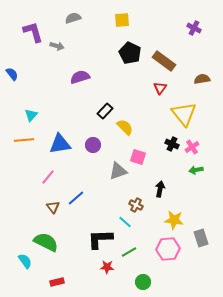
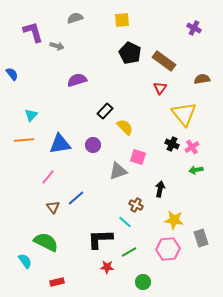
gray semicircle: moved 2 px right
purple semicircle: moved 3 px left, 3 px down
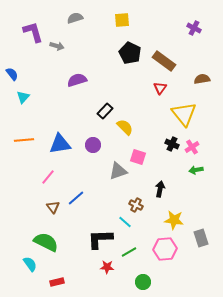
cyan triangle: moved 8 px left, 18 px up
pink hexagon: moved 3 px left
cyan semicircle: moved 5 px right, 3 px down
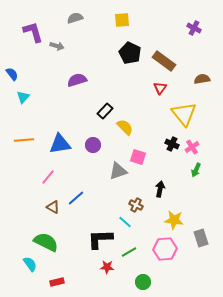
green arrow: rotated 56 degrees counterclockwise
brown triangle: rotated 24 degrees counterclockwise
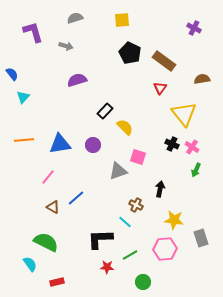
gray arrow: moved 9 px right
pink cross: rotated 24 degrees counterclockwise
green line: moved 1 px right, 3 px down
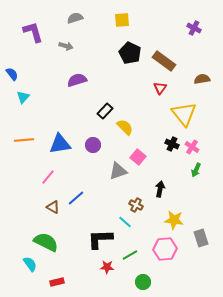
pink square: rotated 21 degrees clockwise
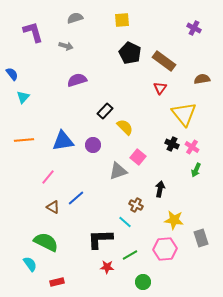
blue triangle: moved 3 px right, 3 px up
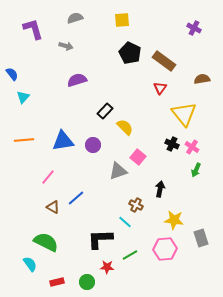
purple L-shape: moved 3 px up
green circle: moved 56 px left
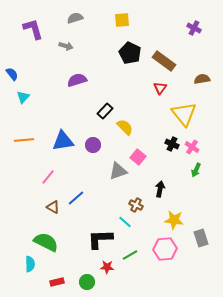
cyan semicircle: rotated 35 degrees clockwise
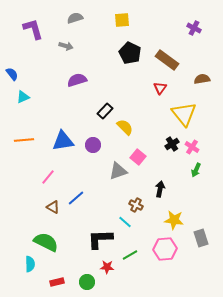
brown rectangle: moved 3 px right, 1 px up
cyan triangle: rotated 24 degrees clockwise
black cross: rotated 32 degrees clockwise
